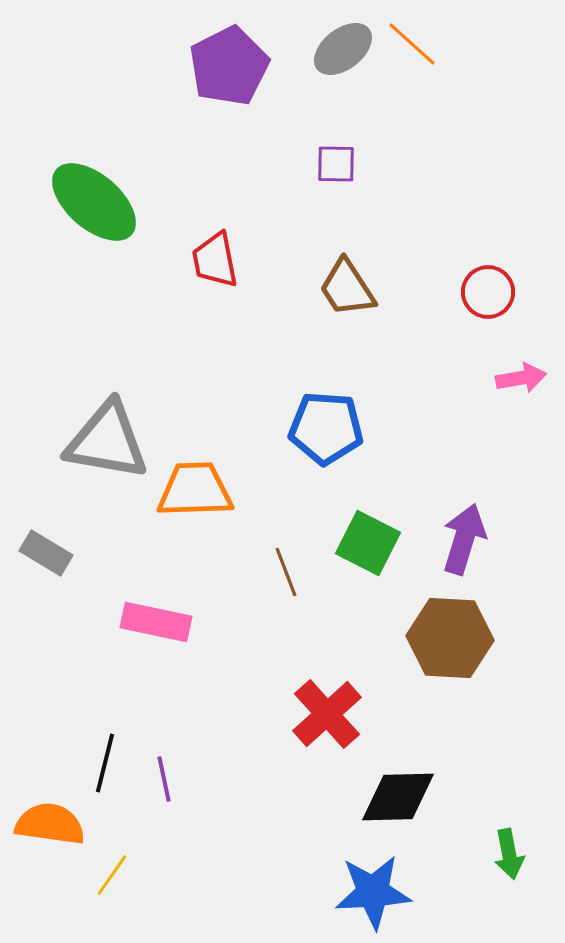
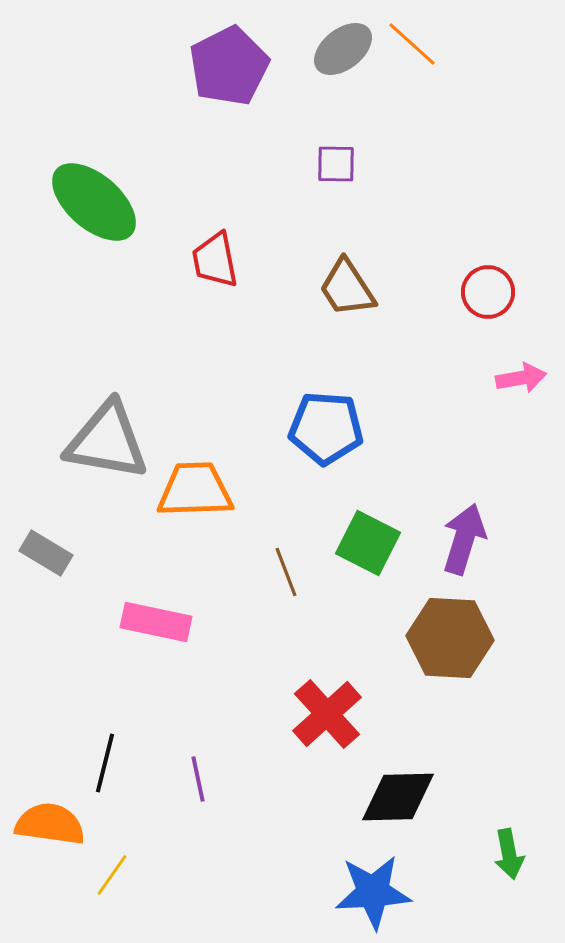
purple line: moved 34 px right
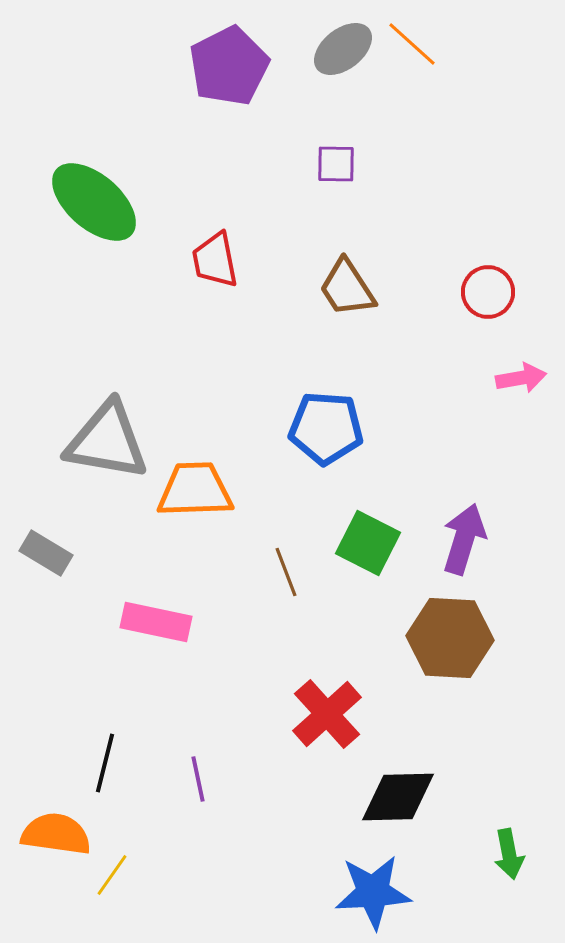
orange semicircle: moved 6 px right, 10 px down
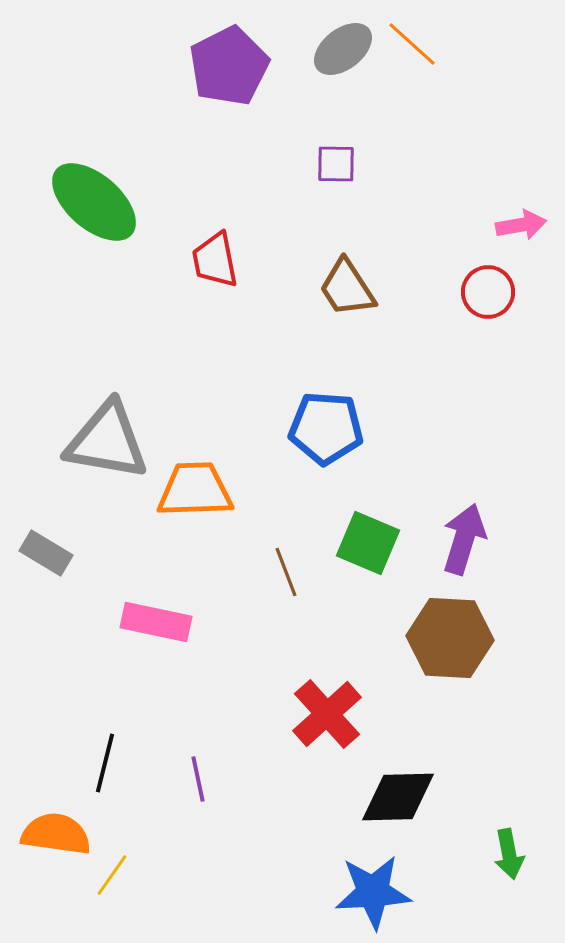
pink arrow: moved 153 px up
green square: rotated 4 degrees counterclockwise
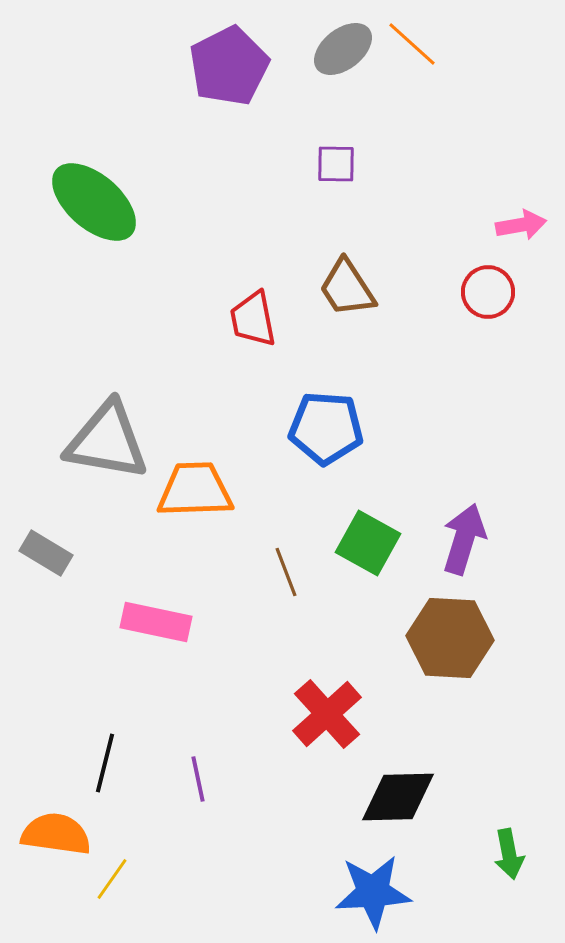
red trapezoid: moved 38 px right, 59 px down
green square: rotated 6 degrees clockwise
yellow line: moved 4 px down
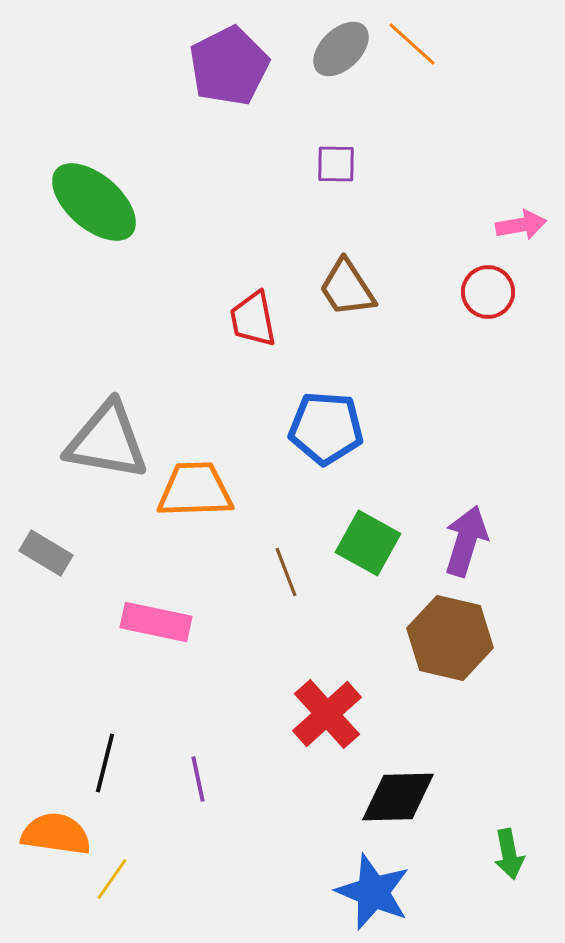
gray ellipse: moved 2 px left; rotated 6 degrees counterclockwise
purple arrow: moved 2 px right, 2 px down
brown hexagon: rotated 10 degrees clockwise
blue star: rotated 26 degrees clockwise
